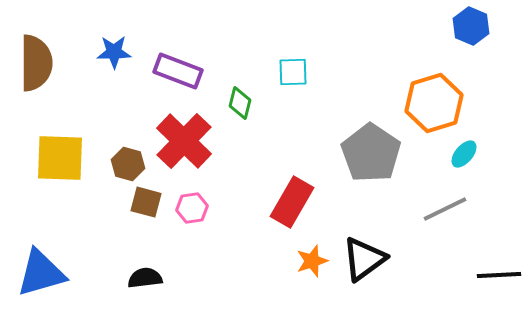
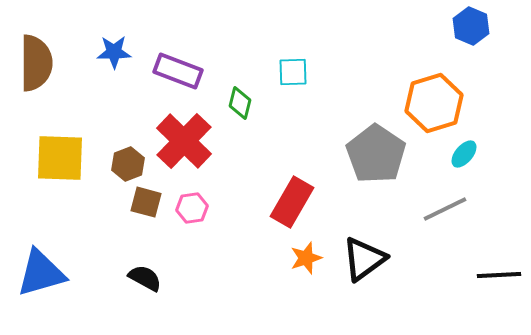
gray pentagon: moved 5 px right, 1 px down
brown hexagon: rotated 24 degrees clockwise
orange star: moved 6 px left, 3 px up
black semicircle: rotated 36 degrees clockwise
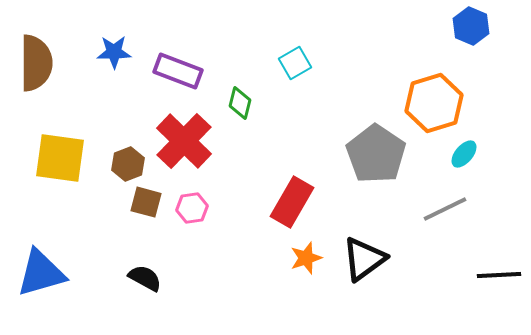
cyan square: moved 2 px right, 9 px up; rotated 28 degrees counterclockwise
yellow square: rotated 6 degrees clockwise
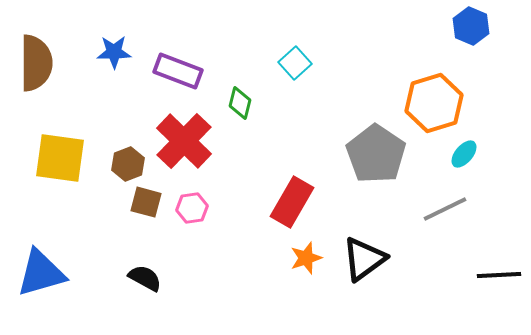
cyan square: rotated 12 degrees counterclockwise
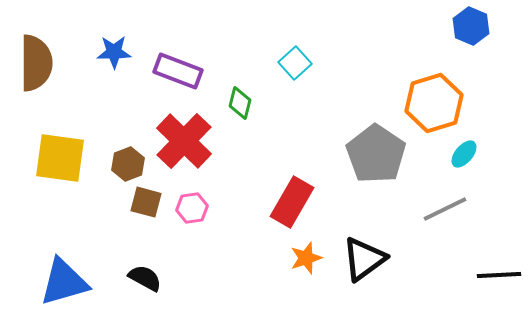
blue triangle: moved 23 px right, 9 px down
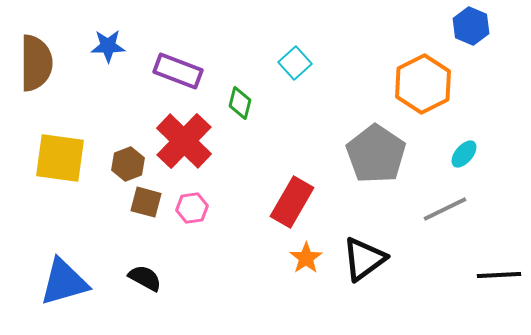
blue star: moved 6 px left, 6 px up
orange hexagon: moved 11 px left, 19 px up; rotated 10 degrees counterclockwise
orange star: rotated 16 degrees counterclockwise
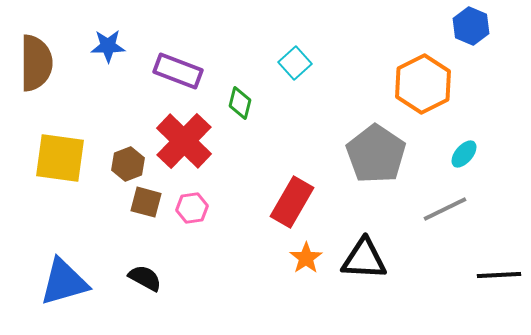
black triangle: rotated 39 degrees clockwise
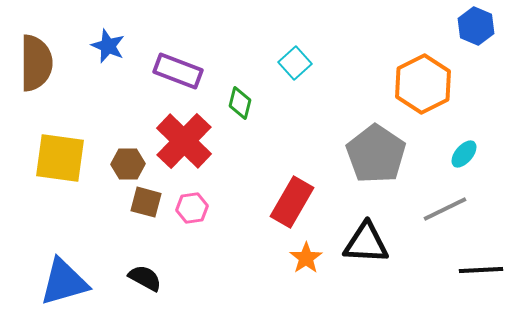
blue hexagon: moved 5 px right
blue star: rotated 24 degrees clockwise
brown hexagon: rotated 20 degrees clockwise
black triangle: moved 2 px right, 16 px up
black line: moved 18 px left, 5 px up
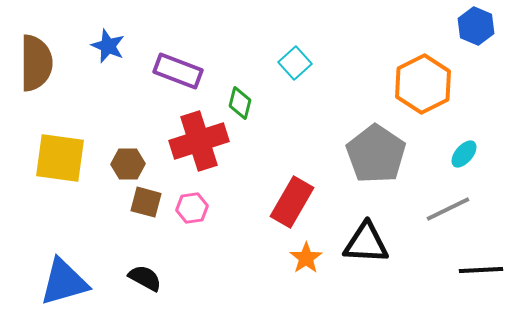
red cross: moved 15 px right; rotated 28 degrees clockwise
gray line: moved 3 px right
